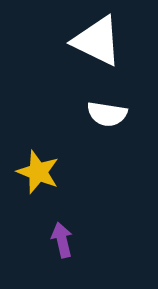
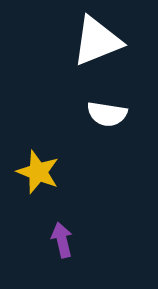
white triangle: rotated 48 degrees counterclockwise
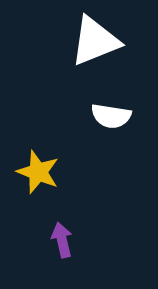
white triangle: moved 2 px left
white semicircle: moved 4 px right, 2 px down
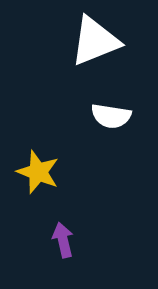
purple arrow: moved 1 px right
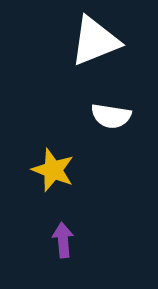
yellow star: moved 15 px right, 2 px up
purple arrow: rotated 8 degrees clockwise
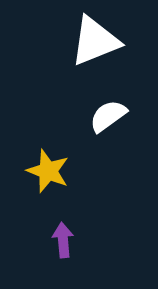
white semicircle: moved 3 px left; rotated 135 degrees clockwise
yellow star: moved 5 px left, 1 px down
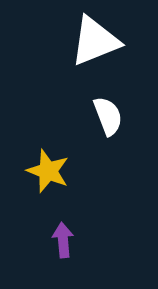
white semicircle: rotated 105 degrees clockwise
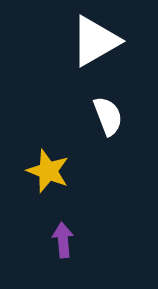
white triangle: rotated 8 degrees counterclockwise
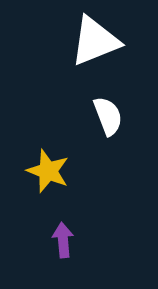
white triangle: rotated 8 degrees clockwise
